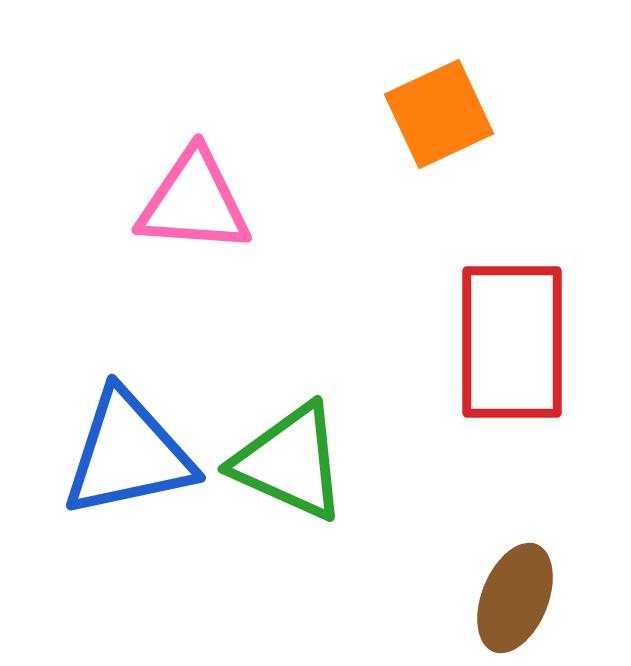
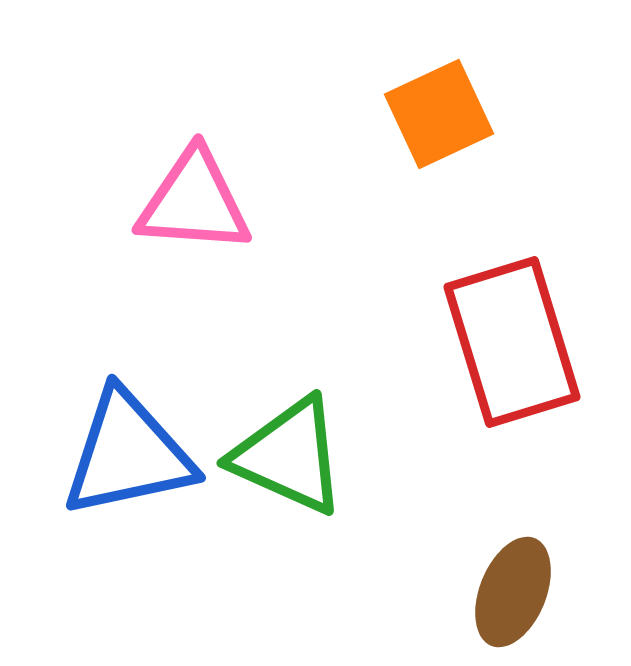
red rectangle: rotated 17 degrees counterclockwise
green triangle: moved 1 px left, 6 px up
brown ellipse: moved 2 px left, 6 px up
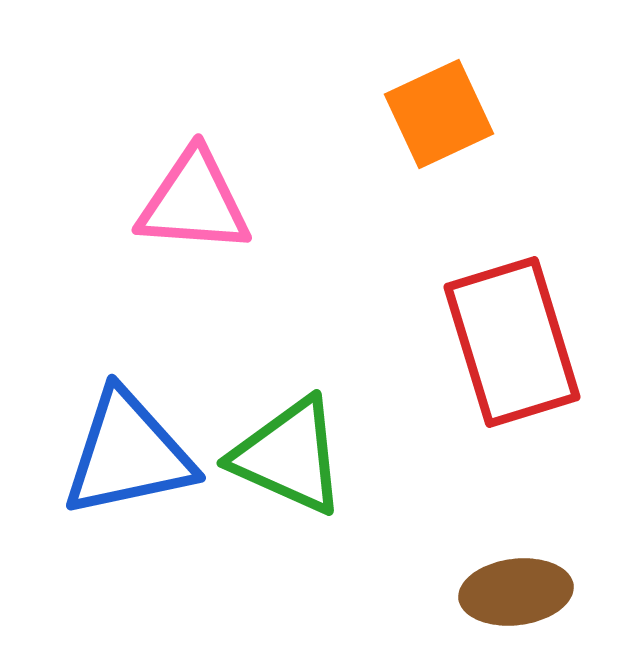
brown ellipse: moved 3 px right; rotated 61 degrees clockwise
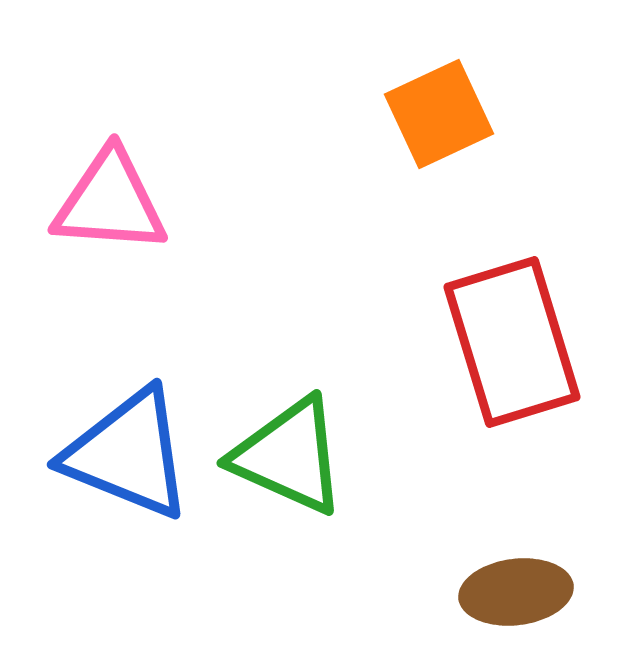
pink triangle: moved 84 px left
blue triangle: rotated 34 degrees clockwise
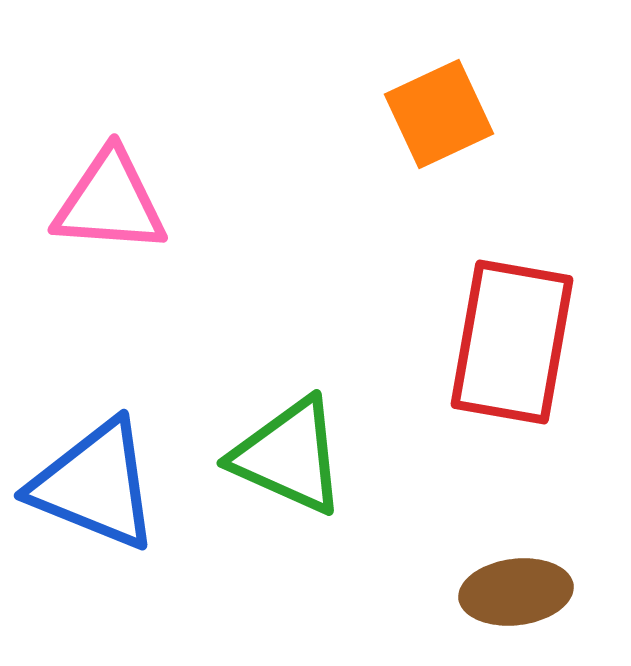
red rectangle: rotated 27 degrees clockwise
blue triangle: moved 33 px left, 31 px down
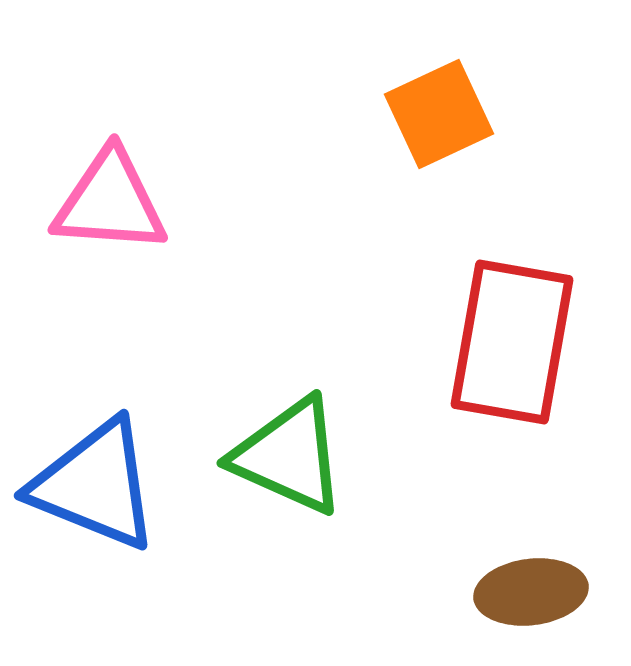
brown ellipse: moved 15 px right
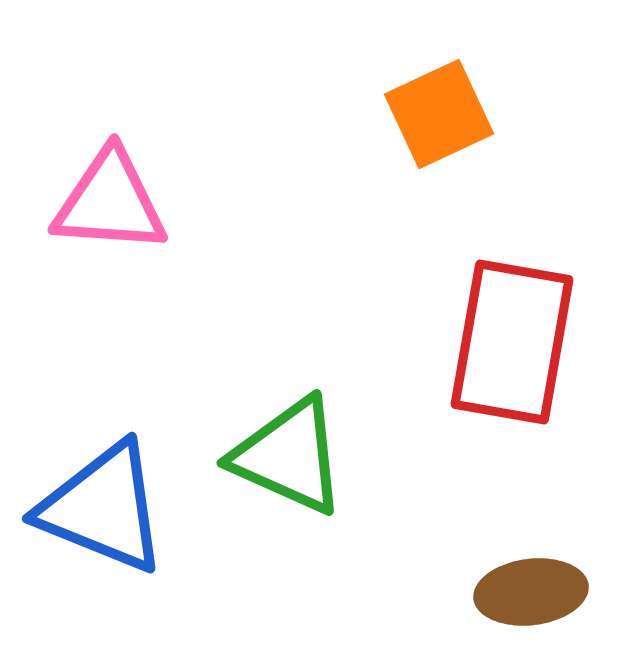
blue triangle: moved 8 px right, 23 px down
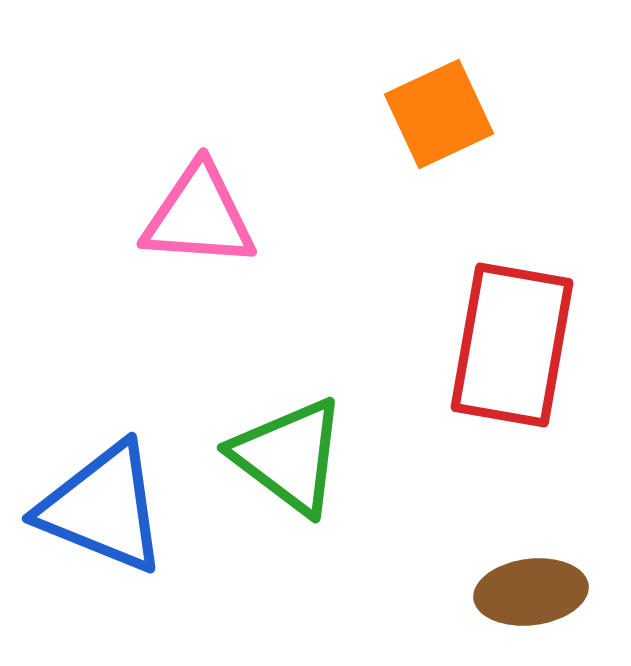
pink triangle: moved 89 px right, 14 px down
red rectangle: moved 3 px down
green triangle: rotated 13 degrees clockwise
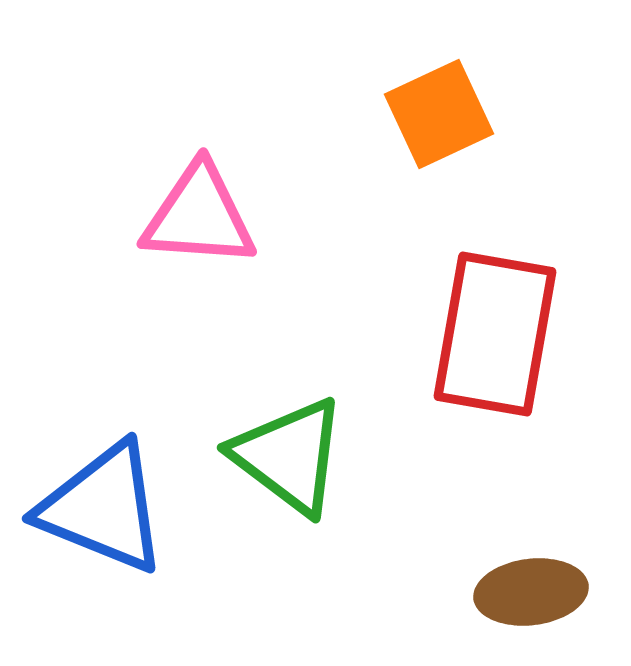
red rectangle: moved 17 px left, 11 px up
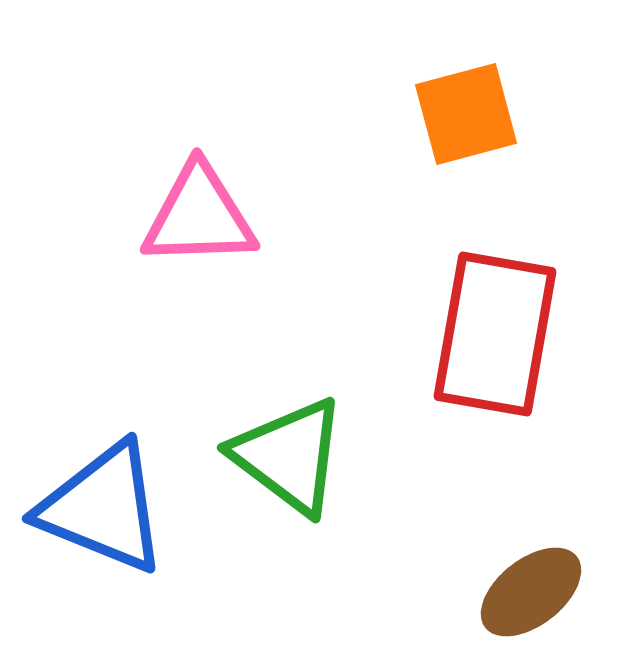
orange square: moved 27 px right; rotated 10 degrees clockwise
pink triangle: rotated 6 degrees counterclockwise
brown ellipse: rotated 31 degrees counterclockwise
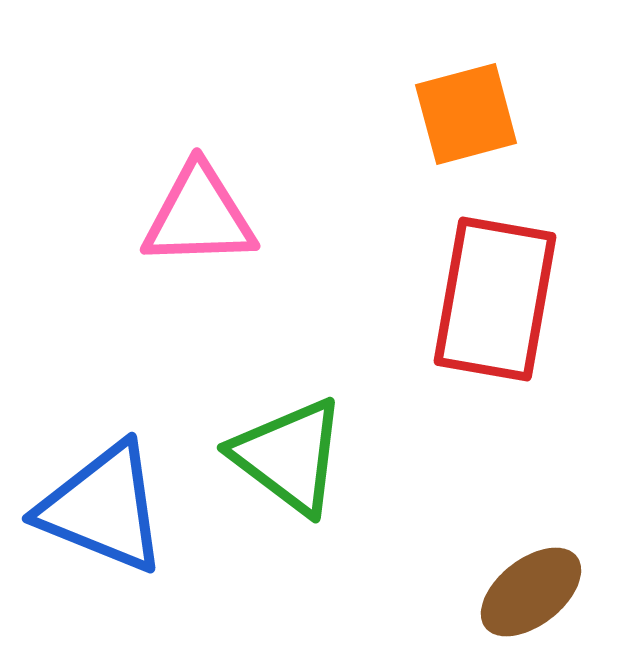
red rectangle: moved 35 px up
